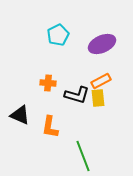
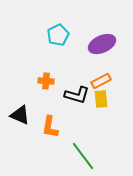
orange cross: moved 2 px left, 2 px up
yellow rectangle: moved 3 px right, 1 px down
green line: rotated 16 degrees counterclockwise
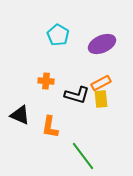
cyan pentagon: rotated 15 degrees counterclockwise
orange rectangle: moved 2 px down
